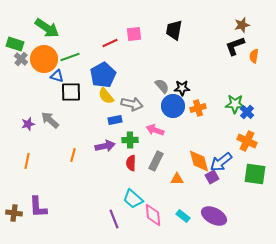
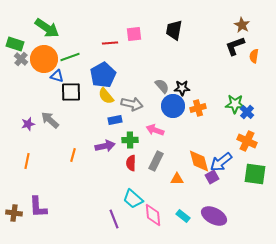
brown star at (242, 25): rotated 28 degrees counterclockwise
red line at (110, 43): rotated 21 degrees clockwise
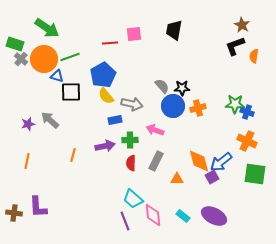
blue cross at (247, 112): rotated 24 degrees counterclockwise
purple line at (114, 219): moved 11 px right, 2 px down
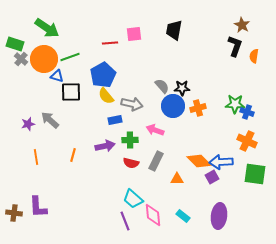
black L-shape at (235, 46): rotated 130 degrees clockwise
orange line at (27, 161): moved 9 px right, 4 px up; rotated 21 degrees counterclockwise
orange diamond at (199, 161): rotated 30 degrees counterclockwise
blue arrow at (221, 162): rotated 35 degrees clockwise
red semicircle at (131, 163): rotated 77 degrees counterclockwise
purple ellipse at (214, 216): moved 5 px right; rotated 70 degrees clockwise
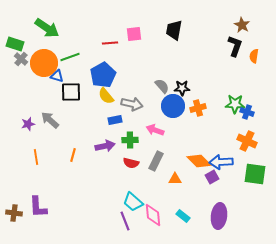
orange circle at (44, 59): moved 4 px down
orange triangle at (177, 179): moved 2 px left
cyan trapezoid at (133, 199): moved 3 px down
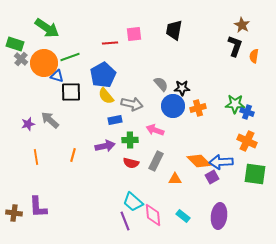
gray semicircle at (162, 86): moved 1 px left, 2 px up
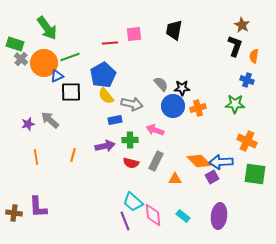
green arrow at (47, 28): rotated 20 degrees clockwise
blue triangle at (57, 76): rotated 40 degrees counterclockwise
blue cross at (247, 112): moved 32 px up
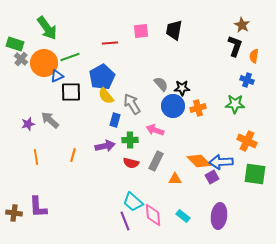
pink square at (134, 34): moved 7 px right, 3 px up
blue pentagon at (103, 75): moved 1 px left, 2 px down
gray arrow at (132, 104): rotated 135 degrees counterclockwise
blue rectangle at (115, 120): rotated 64 degrees counterclockwise
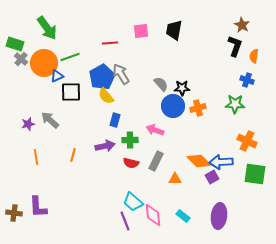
gray arrow at (132, 104): moved 11 px left, 30 px up
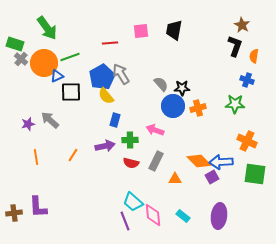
orange line at (73, 155): rotated 16 degrees clockwise
brown cross at (14, 213): rotated 14 degrees counterclockwise
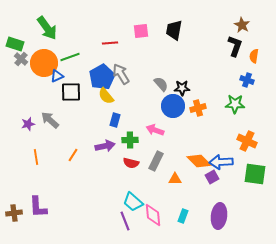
cyan rectangle at (183, 216): rotated 72 degrees clockwise
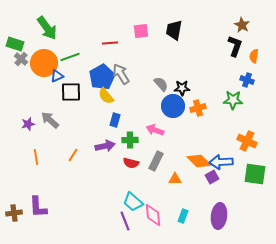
green star at (235, 104): moved 2 px left, 4 px up
